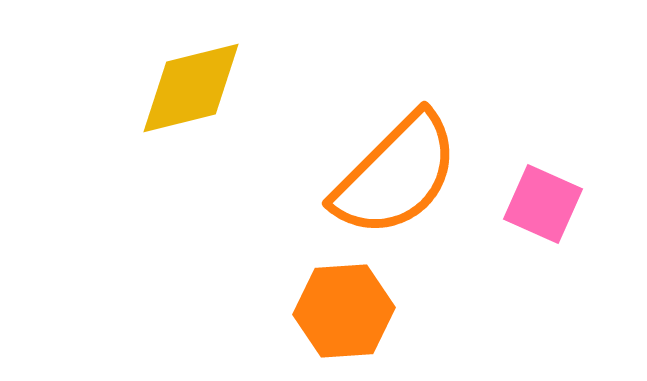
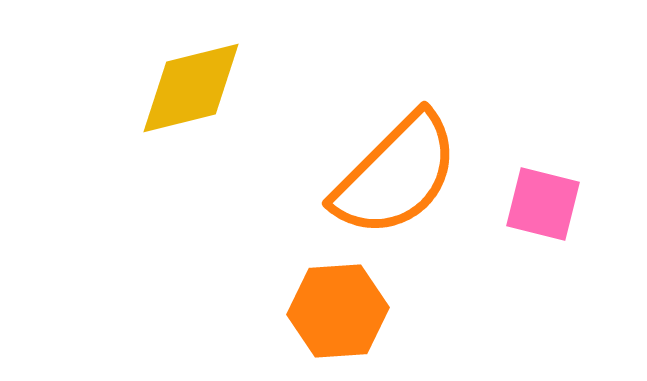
pink square: rotated 10 degrees counterclockwise
orange hexagon: moved 6 px left
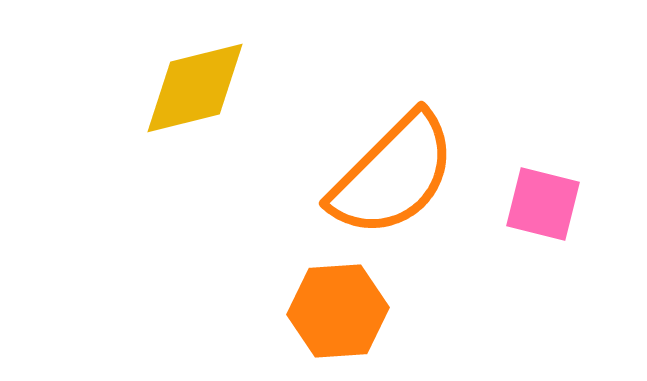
yellow diamond: moved 4 px right
orange semicircle: moved 3 px left
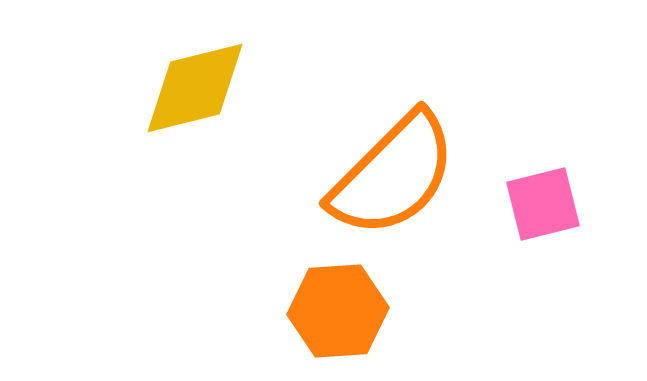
pink square: rotated 28 degrees counterclockwise
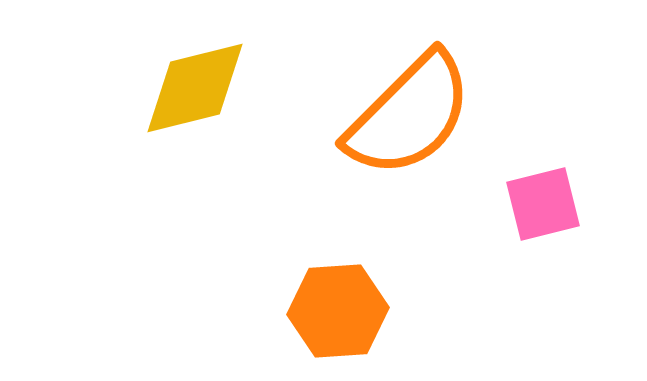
orange semicircle: moved 16 px right, 60 px up
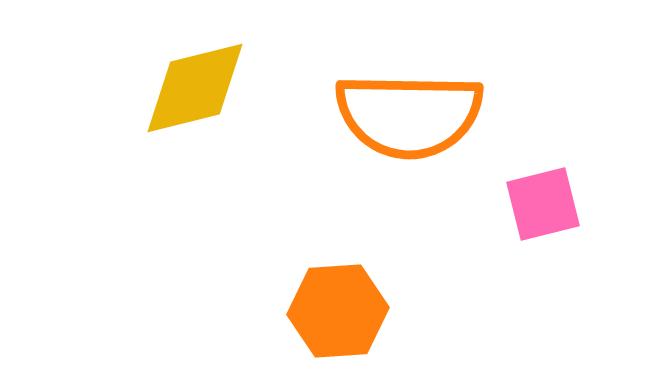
orange semicircle: rotated 46 degrees clockwise
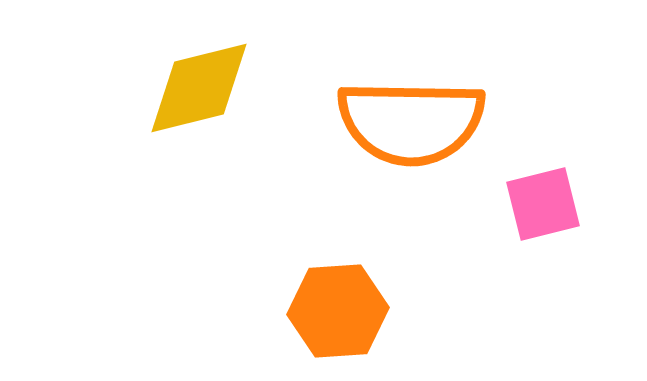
yellow diamond: moved 4 px right
orange semicircle: moved 2 px right, 7 px down
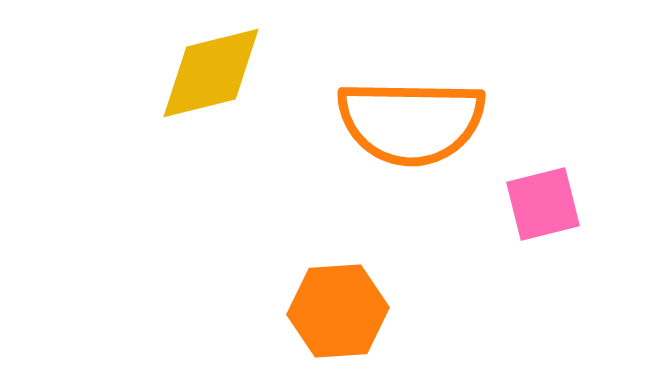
yellow diamond: moved 12 px right, 15 px up
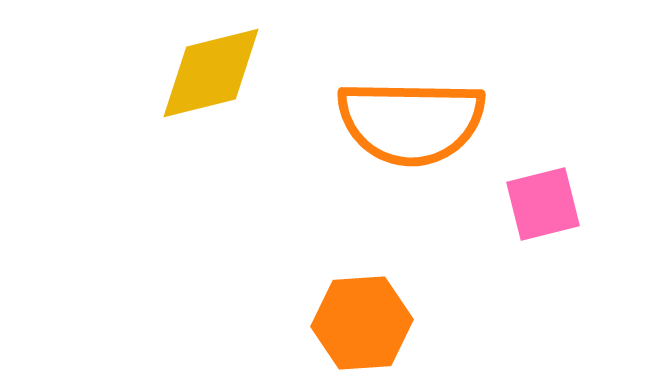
orange hexagon: moved 24 px right, 12 px down
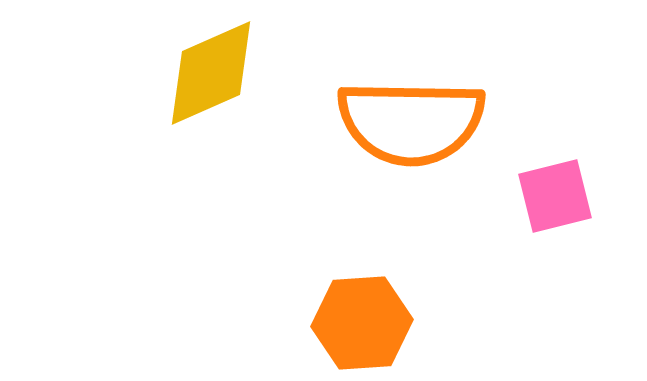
yellow diamond: rotated 10 degrees counterclockwise
pink square: moved 12 px right, 8 px up
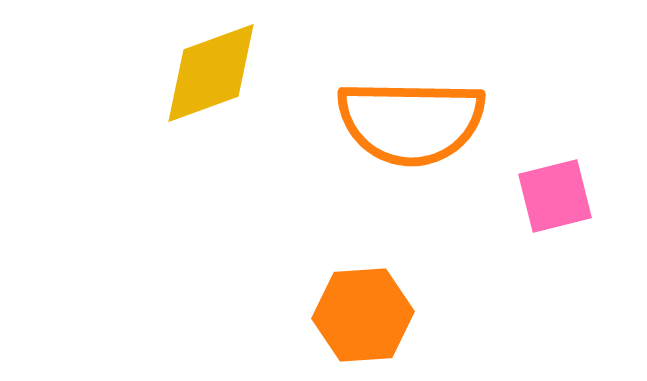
yellow diamond: rotated 4 degrees clockwise
orange hexagon: moved 1 px right, 8 px up
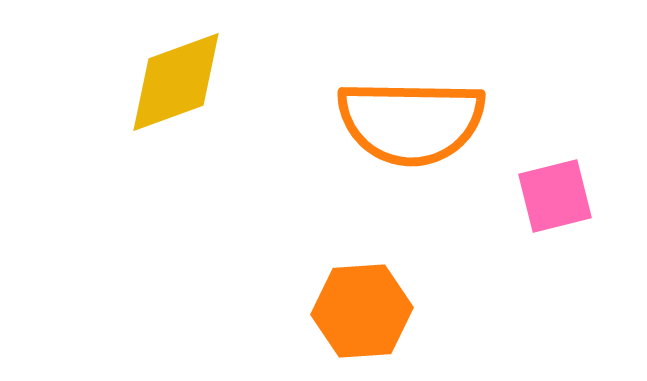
yellow diamond: moved 35 px left, 9 px down
orange hexagon: moved 1 px left, 4 px up
